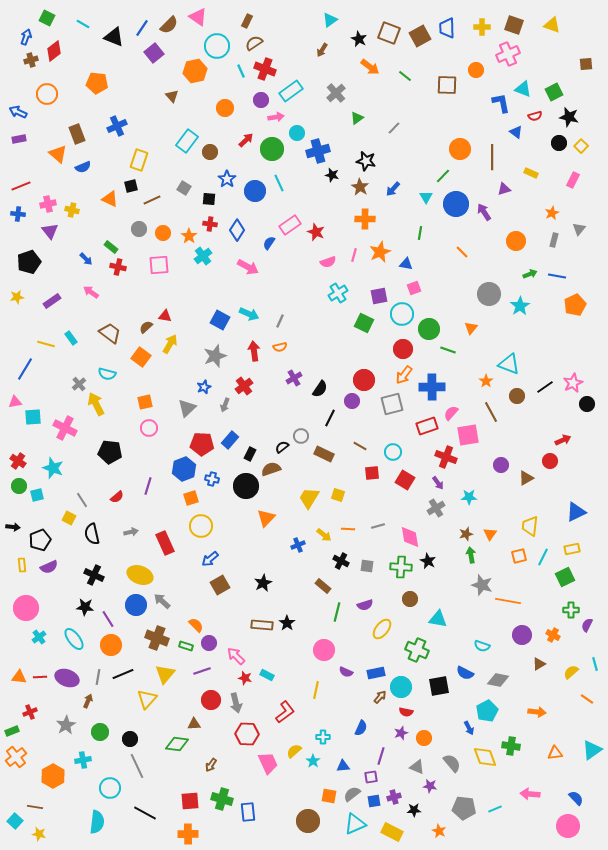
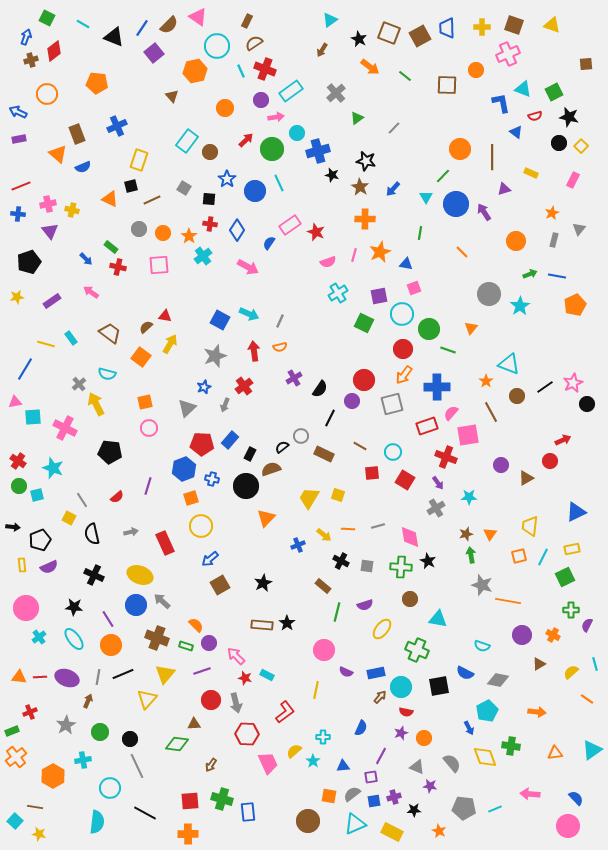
blue cross at (432, 387): moved 5 px right
black star at (85, 607): moved 11 px left
purple line at (381, 756): rotated 12 degrees clockwise
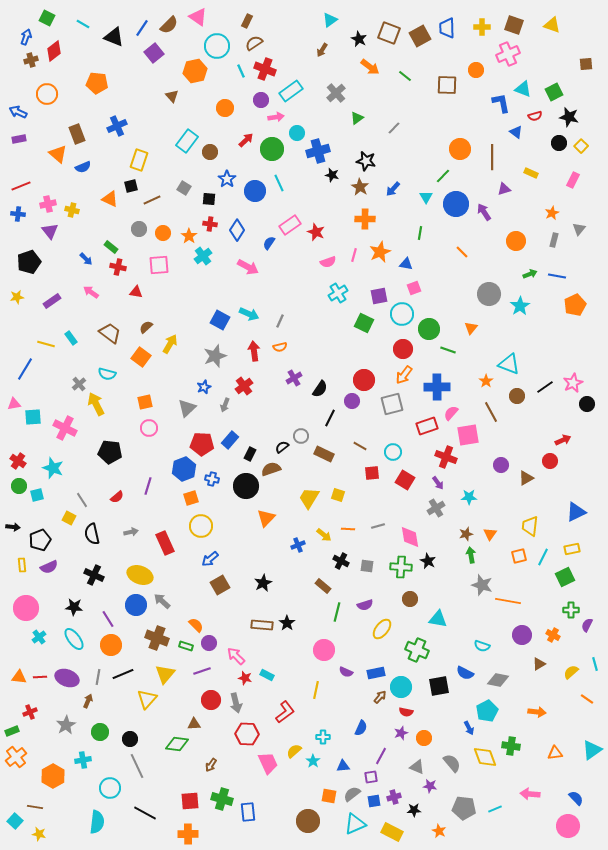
red triangle at (165, 316): moved 29 px left, 24 px up
pink triangle at (15, 402): moved 1 px left, 2 px down
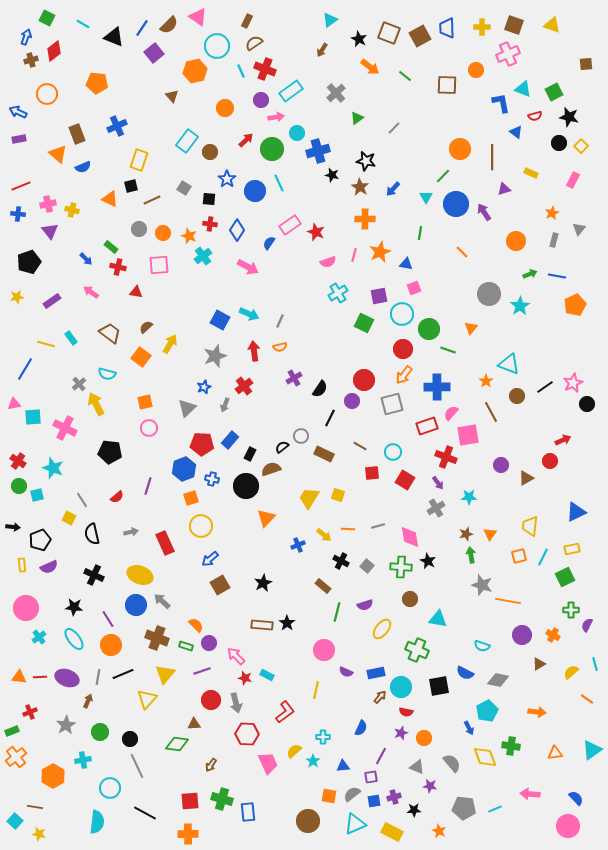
orange star at (189, 236): rotated 14 degrees counterclockwise
gray square at (367, 566): rotated 32 degrees clockwise
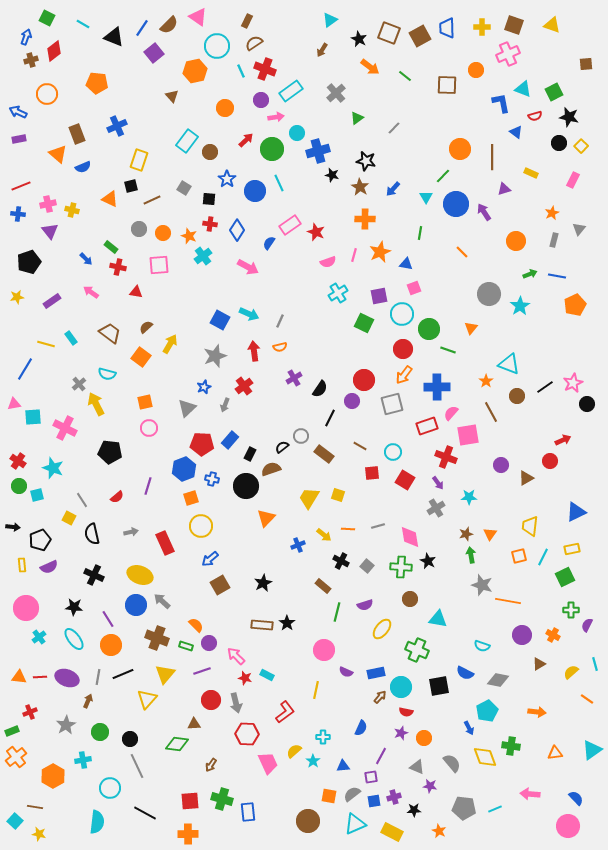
brown rectangle at (324, 454): rotated 12 degrees clockwise
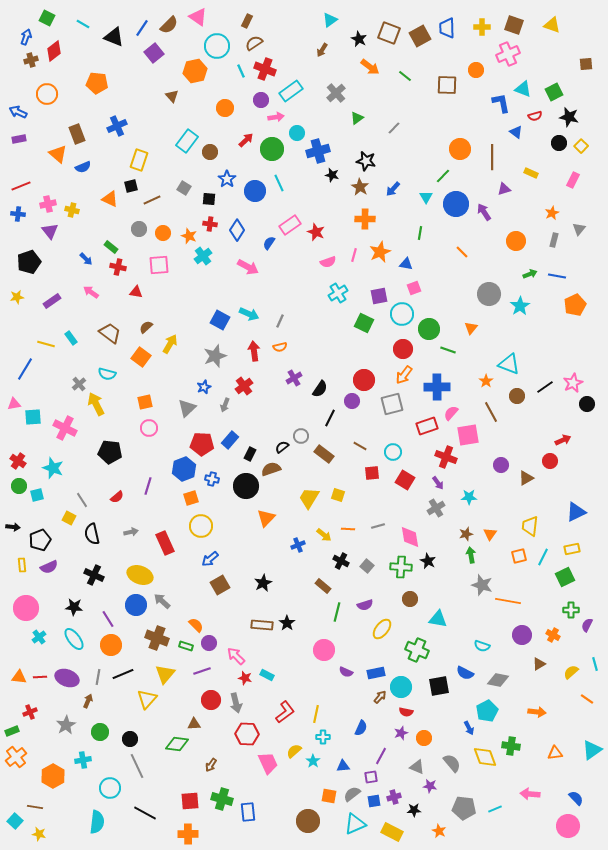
yellow line at (316, 690): moved 24 px down
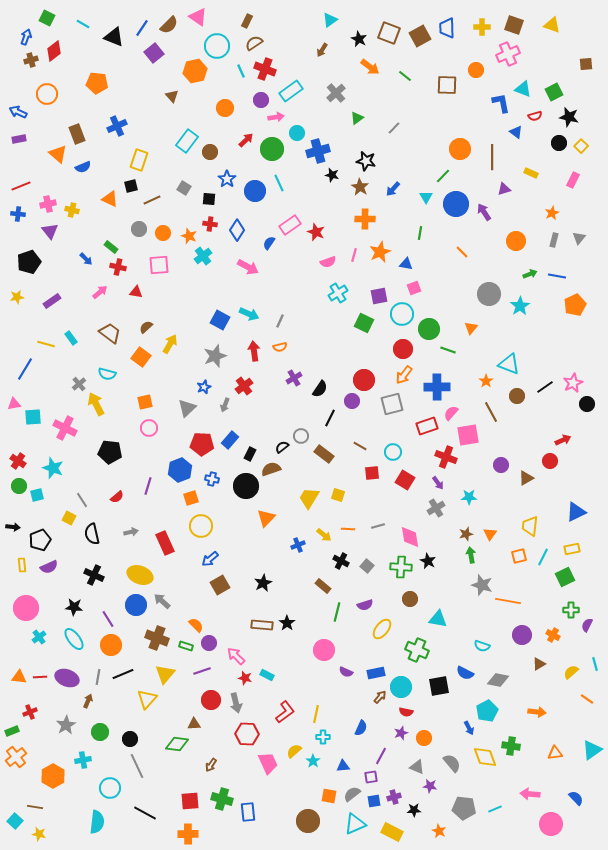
gray triangle at (579, 229): moved 9 px down
pink arrow at (91, 292): moved 9 px right; rotated 105 degrees clockwise
blue hexagon at (184, 469): moved 4 px left, 1 px down
pink circle at (568, 826): moved 17 px left, 2 px up
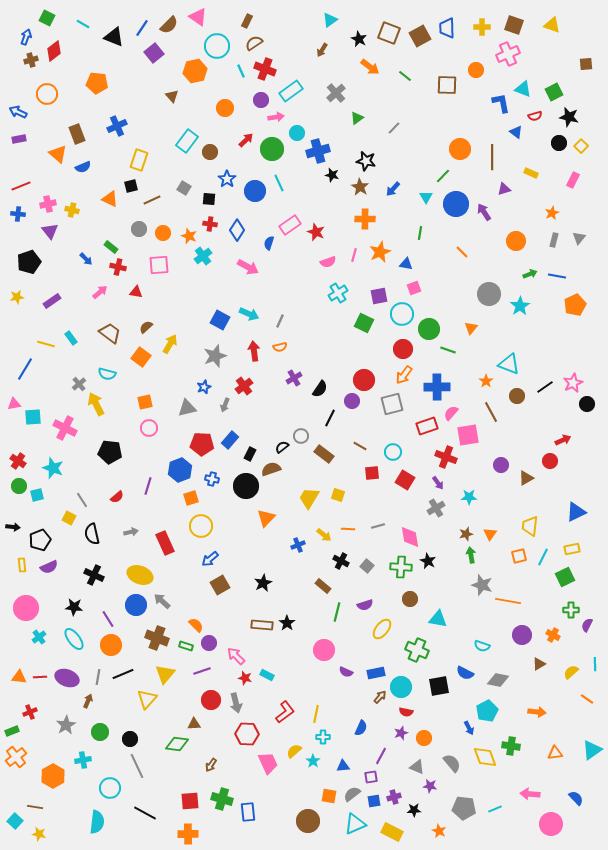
blue semicircle at (269, 243): rotated 16 degrees counterclockwise
gray triangle at (187, 408): rotated 30 degrees clockwise
cyan line at (595, 664): rotated 16 degrees clockwise
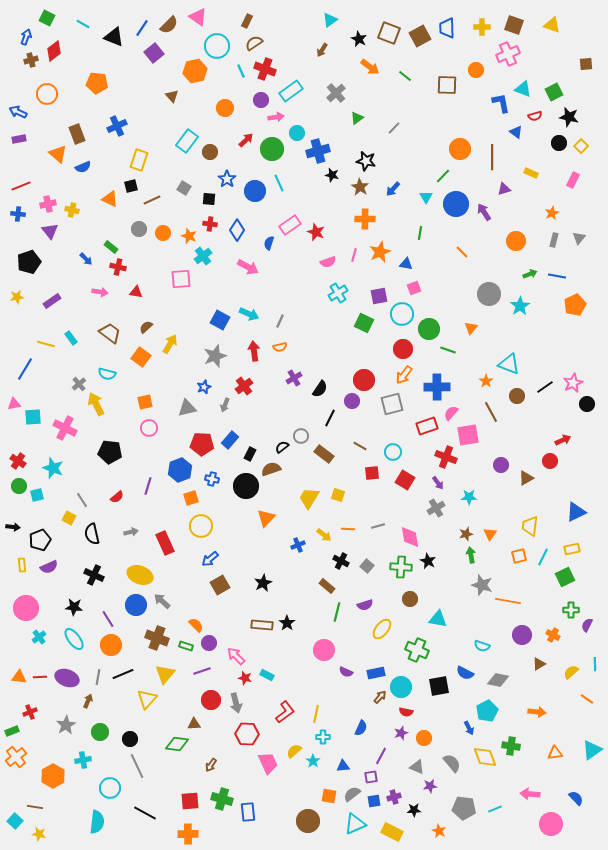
pink square at (159, 265): moved 22 px right, 14 px down
pink arrow at (100, 292): rotated 49 degrees clockwise
brown rectangle at (323, 586): moved 4 px right
purple star at (430, 786): rotated 16 degrees counterclockwise
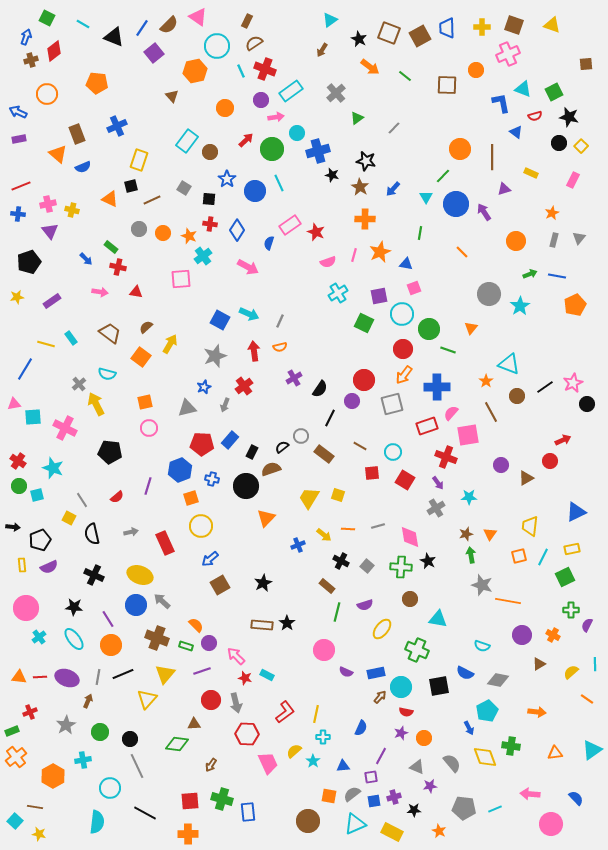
black rectangle at (250, 454): moved 2 px right, 2 px up
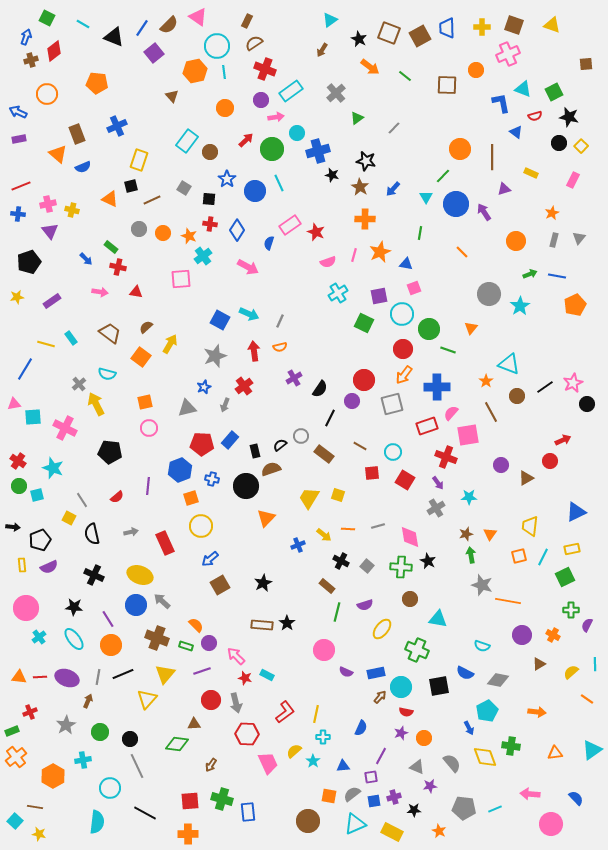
cyan line at (241, 71): moved 17 px left, 1 px down; rotated 16 degrees clockwise
black semicircle at (282, 447): moved 2 px left, 2 px up
black rectangle at (252, 452): moved 3 px right, 1 px up; rotated 40 degrees counterclockwise
purple line at (148, 486): rotated 12 degrees counterclockwise
